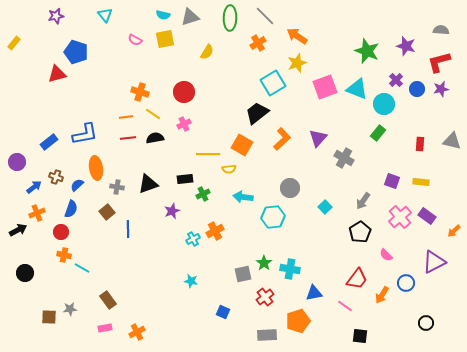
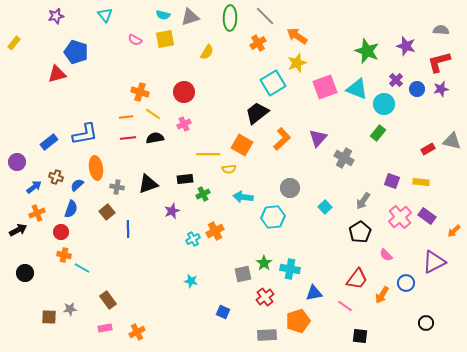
red rectangle at (420, 144): moved 8 px right, 5 px down; rotated 56 degrees clockwise
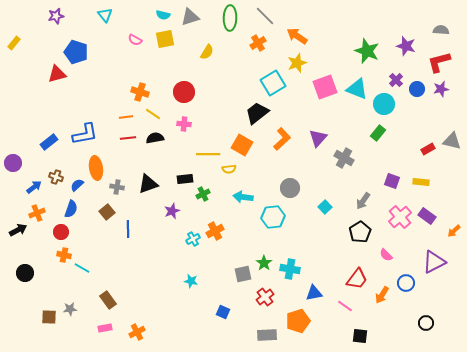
pink cross at (184, 124): rotated 32 degrees clockwise
purple circle at (17, 162): moved 4 px left, 1 px down
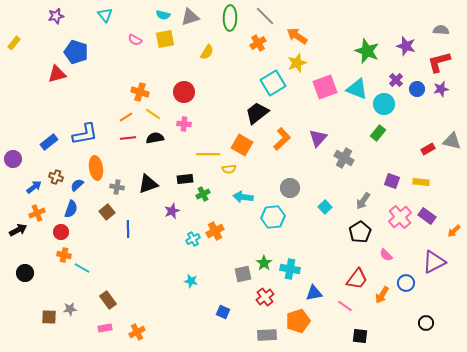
orange line at (126, 117): rotated 24 degrees counterclockwise
purple circle at (13, 163): moved 4 px up
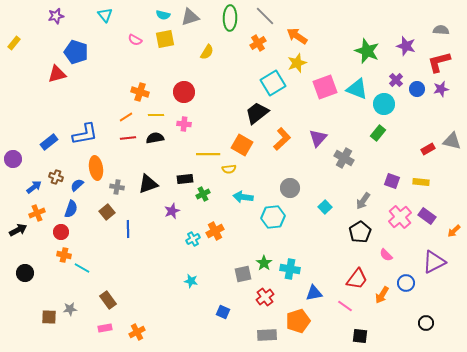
yellow line at (153, 114): moved 3 px right, 1 px down; rotated 35 degrees counterclockwise
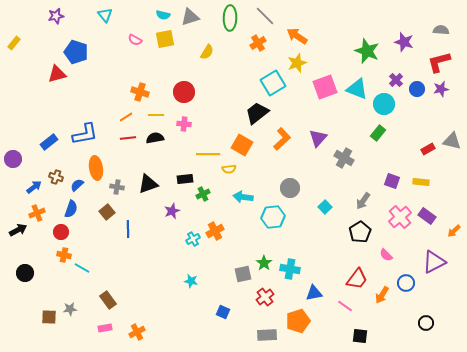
purple star at (406, 46): moved 2 px left, 4 px up
